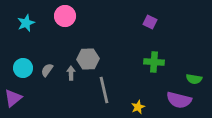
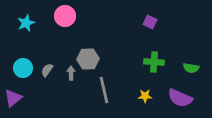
green semicircle: moved 3 px left, 11 px up
purple semicircle: moved 1 px right, 2 px up; rotated 10 degrees clockwise
yellow star: moved 7 px right, 11 px up; rotated 24 degrees clockwise
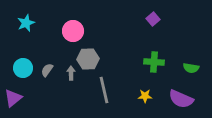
pink circle: moved 8 px right, 15 px down
purple square: moved 3 px right, 3 px up; rotated 24 degrees clockwise
purple semicircle: moved 1 px right, 1 px down
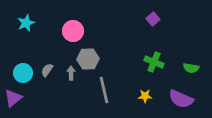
green cross: rotated 18 degrees clockwise
cyan circle: moved 5 px down
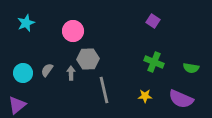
purple square: moved 2 px down; rotated 16 degrees counterclockwise
purple triangle: moved 4 px right, 7 px down
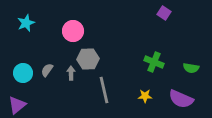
purple square: moved 11 px right, 8 px up
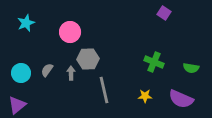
pink circle: moved 3 px left, 1 px down
cyan circle: moved 2 px left
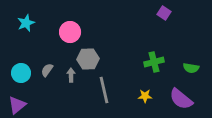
green cross: rotated 36 degrees counterclockwise
gray arrow: moved 2 px down
purple semicircle: rotated 15 degrees clockwise
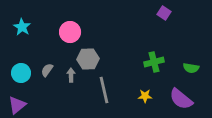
cyan star: moved 4 px left, 4 px down; rotated 18 degrees counterclockwise
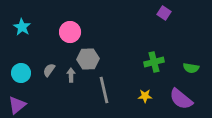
gray semicircle: moved 2 px right
